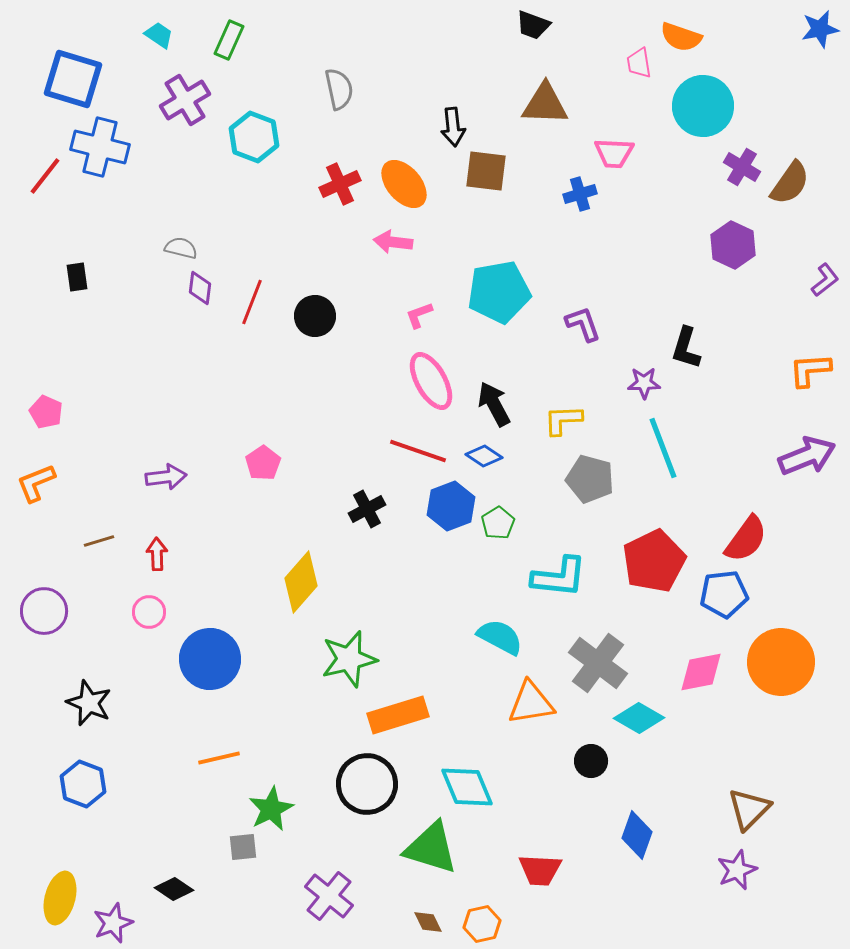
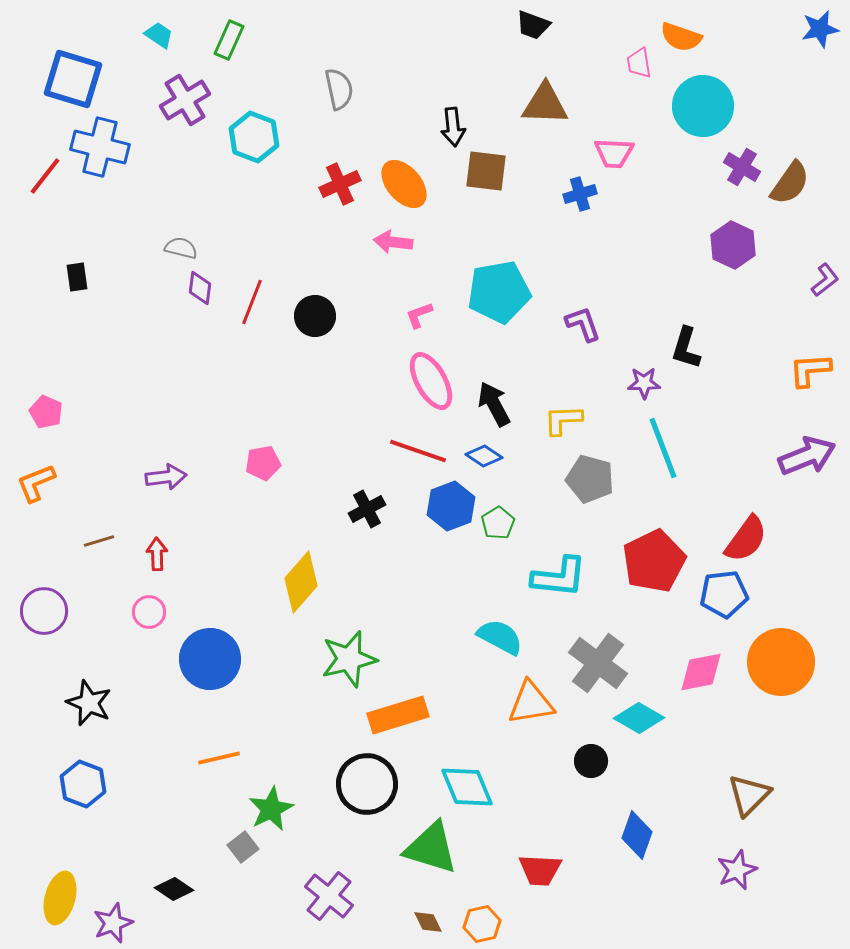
pink pentagon at (263, 463): rotated 24 degrees clockwise
brown triangle at (749, 809): moved 14 px up
gray square at (243, 847): rotated 32 degrees counterclockwise
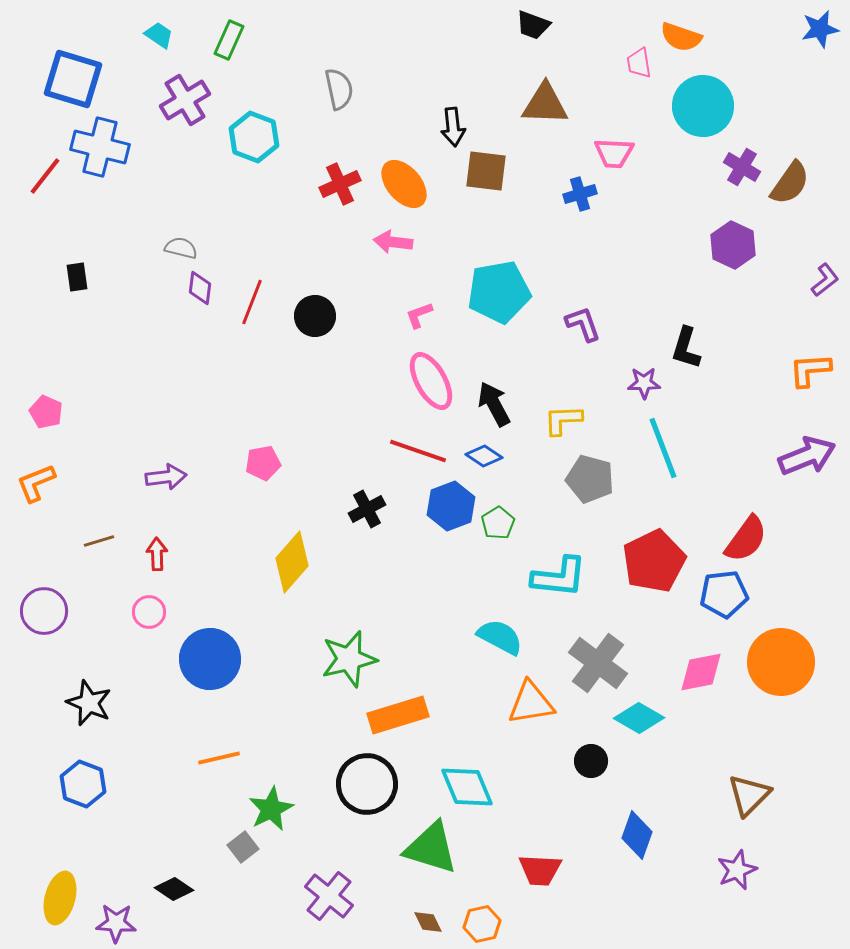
yellow diamond at (301, 582): moved 9 px left, 20 px up
purple star at (113, 923): moved 3 px right; rotated 24 degrees clockwise
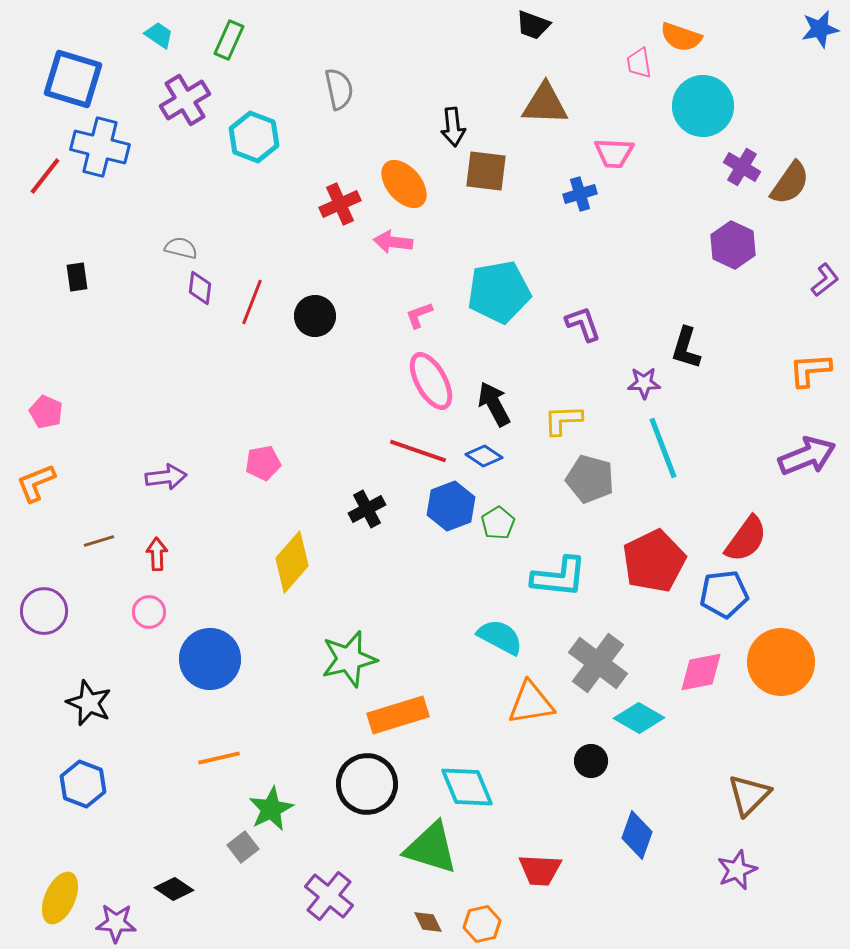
red cross at (340, 184): moved 20 px down
yellow ellipse at (60, 898): rotated 9 degrees clockwise
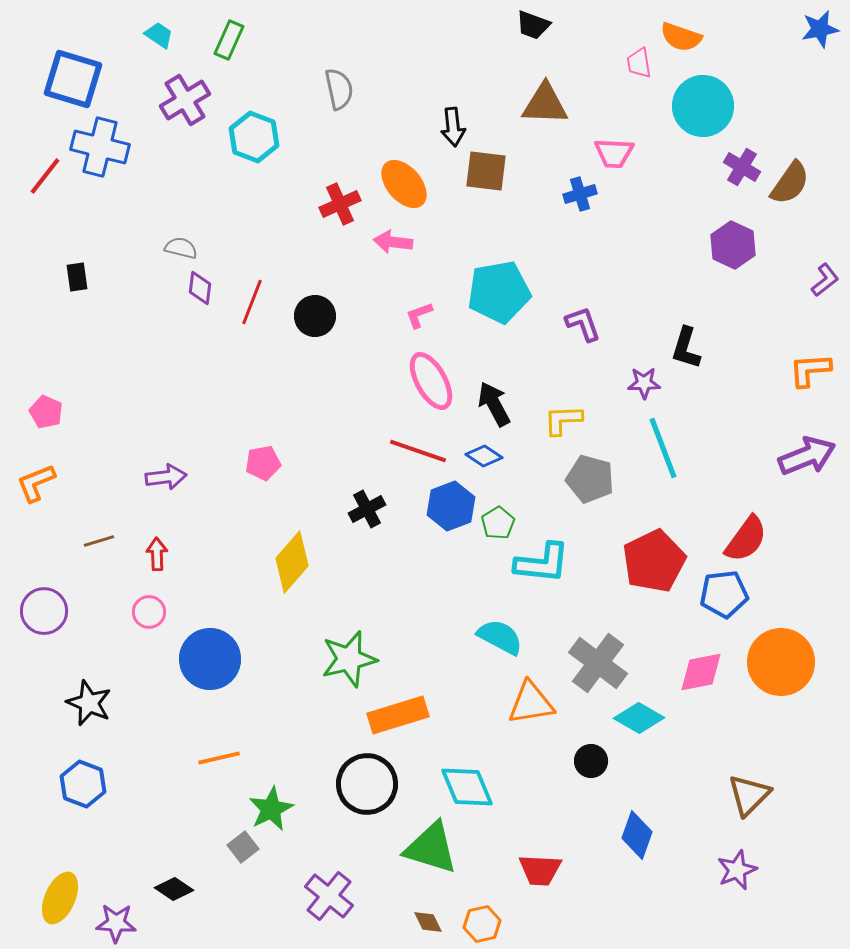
cyan L-shape at (559, 577): moved 17 px left, 14 px up
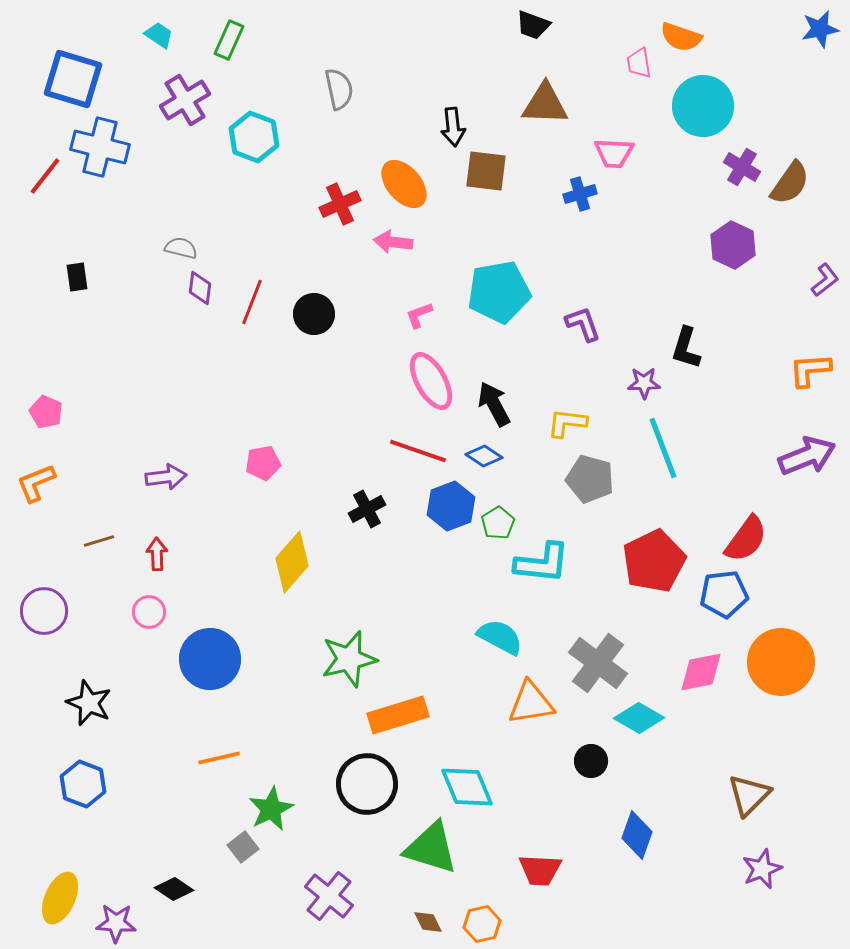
black circle at (315, 316): moved 1 px left, 2 px up
yellow L-shape at (563, 420): moved 4 px right, 3 px down; rotated 9 degrees clockwise
purple star at (737, 870): moved 25 px right, 1 px up
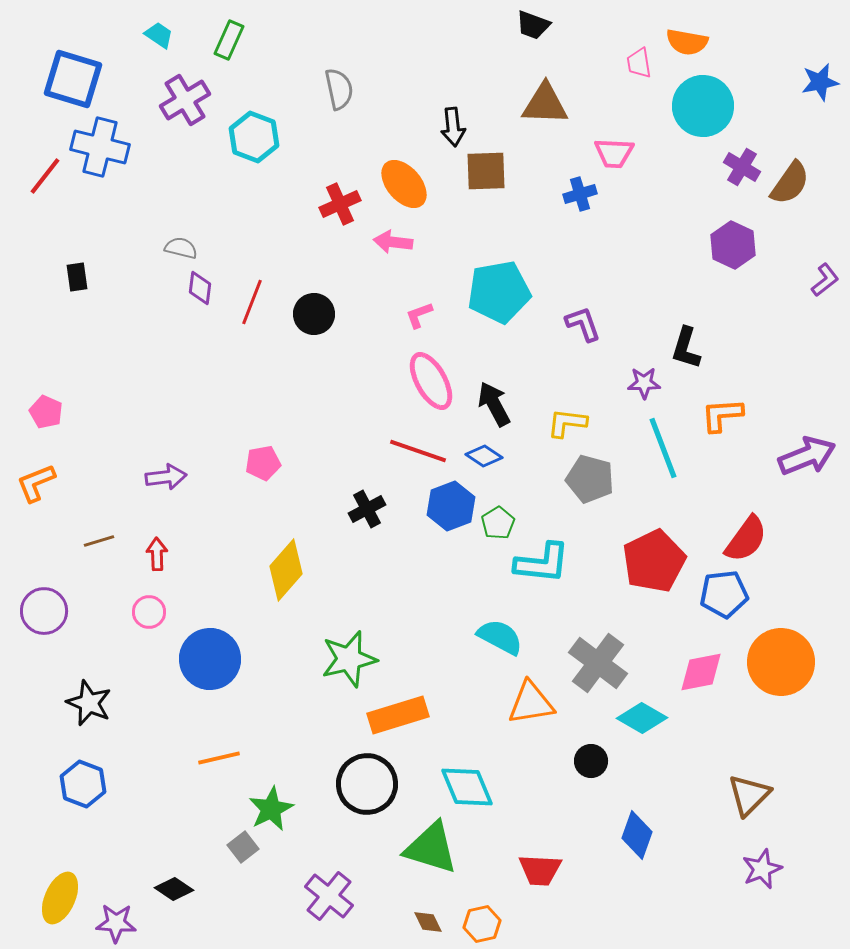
blue star at (820, 29): moved 53 px down
orange semicircle at (681, 37): moved 6 px right, 5 px down; rotated 9 degrees counterclockwise
brown square at (486, 171): rotated 9 degrees counterclockwise
orange L-shape at (810, 370): moved 88 px left, 45 px down
yellow diamond at (292, 562): moved 6 px left, 8 px down
cyan diamond at (639, 718): moved 3 px right
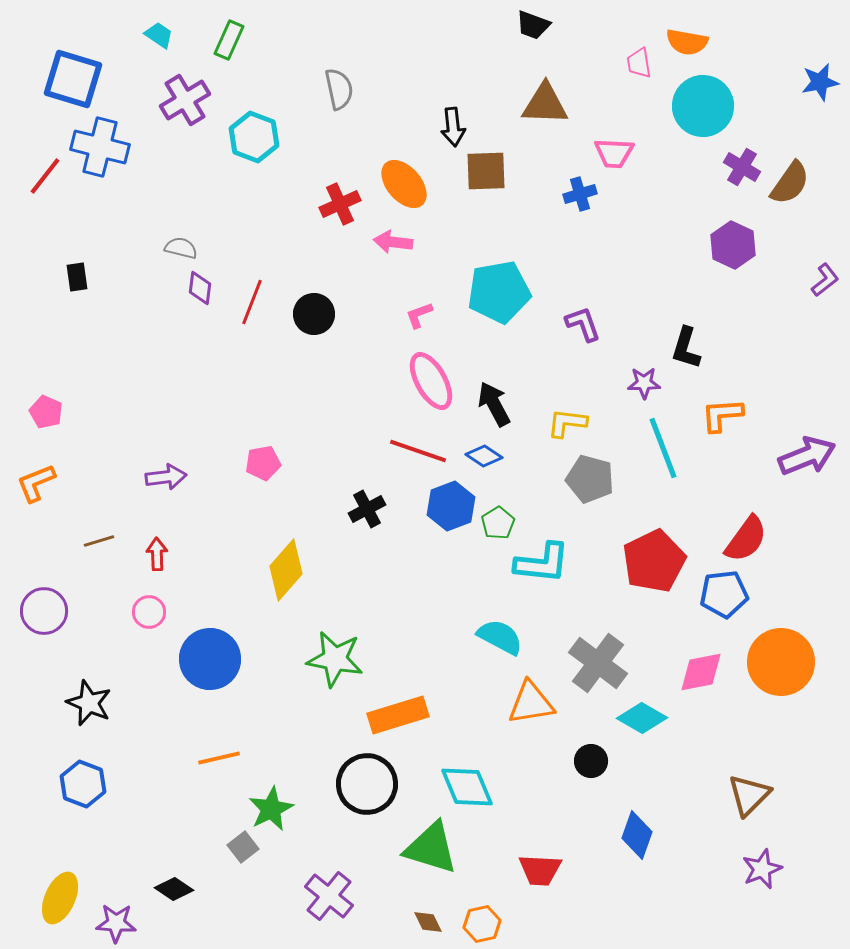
green star at (349, 659): moved 14 px left; rotated 24 degrees clockwise
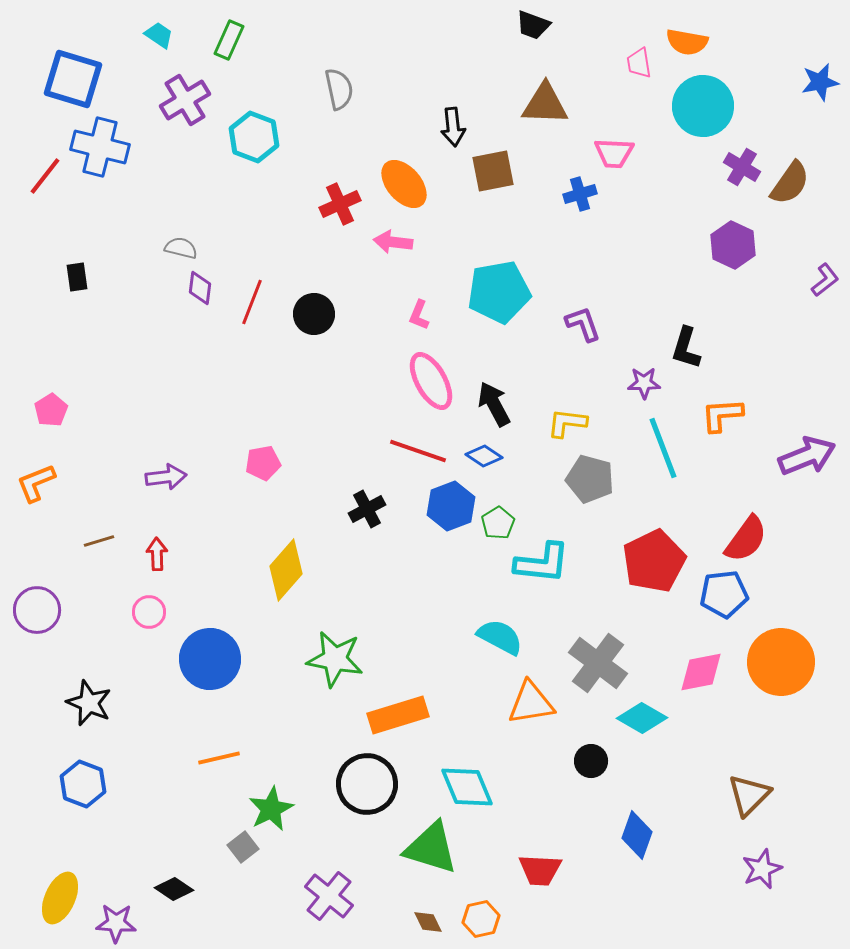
brown square at (486, 171): moved 7 px right; rotated 9 degrees counterclockwise
pink L-shape at (419, 315): rotated 48 degrees counterclockwise
pink pentagon at (46, 412): moved 5 px right, 2 px up; rotated 16 degrees clockwise
purple circle at (44, 611): moved 7 px left, 1 px up
orange hexagon at (482, 924): moved 1 px left, 5 px up
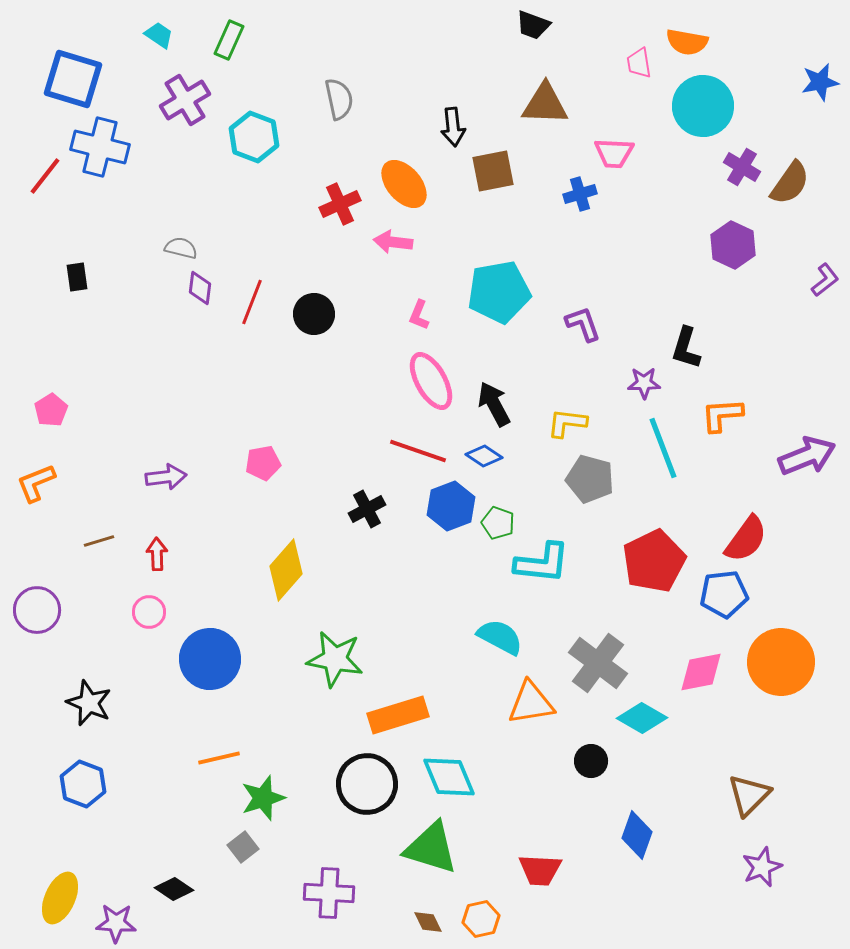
gray semicircle at (339, 89): moved 10 px down
green pentagon at (498, 523): rotated 20 degrees counterclockwise
cyan diamond at (467, 787): moved 18 px left, 10 px up
green star at (271, 809): moved 8 px left, 11 px up; rotated 9 degrees clockwise
purple star at (762, 869): moved 2 px up
purple cross at (329, 896): moved 3 px up; rotated 36 degrees counterclockwise
